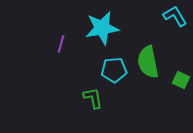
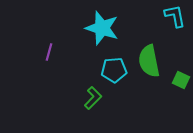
cyan L-shape: rotated 20 degrees clockwise
cyan star: rotated 28 degrees clockwise
purple line: moved 12 px left, 8 px down
green semicircle: moved 1 px right, 1 px up
green L-shape: rotated 55 degrees clockwise
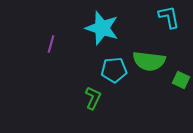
cyan L-shape: moved 6 px left, 1 px down
purple line: moved 2 px right, 8 px up
green semicircle: rotated 72 degrees counterclockwise
green L-shape: rotated 20 degrees counterclockwise
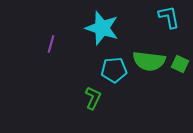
green square: moved 1 px left, 16 px up
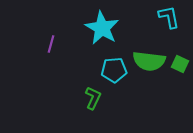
cyan star: rotated 12 degrees clockwise
